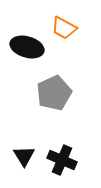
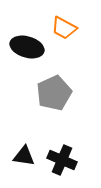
black triangle: rotated 50 degrees counterclockwise
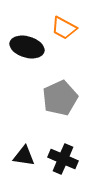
gray pentagon: moved 6 px right, 5 px down
black cross: moved 1 px right, 1 px up
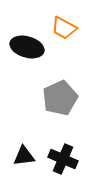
black triangle: rotated 15 degrees counterclockwise
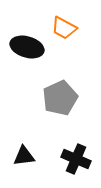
black cross: moved 13 px right
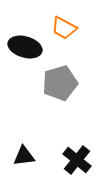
black ellipse: moved 2 px left
gray pentagon: moved 15 px up; rotated 8 degrees clockwise
black cross: moved 1 px right, 1 px down; rotated 16 degrees clockwise
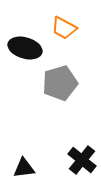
black ellipse: moved 1 px down
black triangle: moved 12 px down
black cross: moved 5 px right
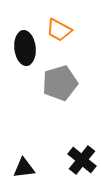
orange trapezoid: moved 5 px left, 2 px down
black ellipse: rotated 68 degrees clockwise
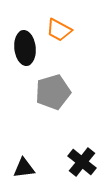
gray pentagon: moved 7 px left, 9 px down
black cross: moved 2 px down
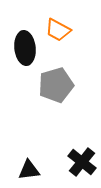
orange trapezoid: moved 1 px left
gray pentagon: moved 3 px right, 7 px up
black triangle: moved 5 px right, 2 px down
